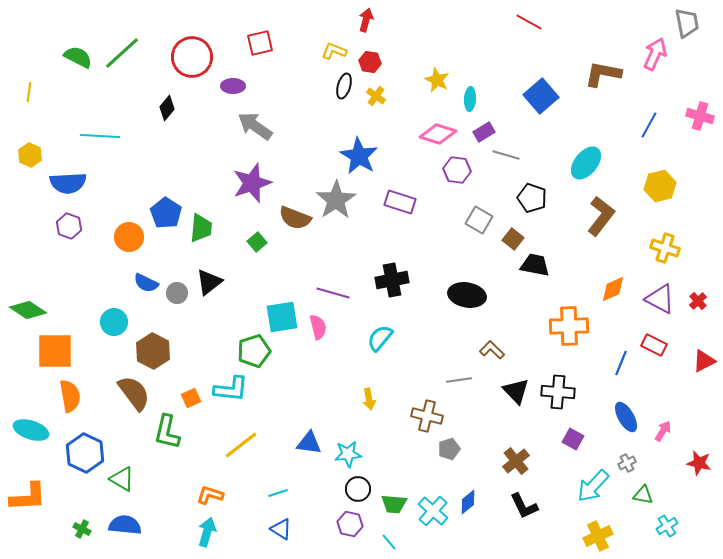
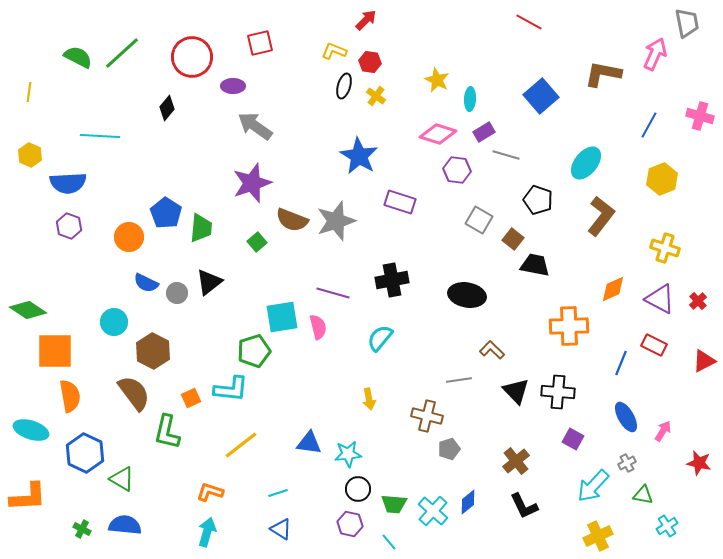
red arrow at (366, 20): rotated 30 degrees clockwise
yellow hexagon at (660, 186): moved 2 px right, 7 px up; rotated 8 degrees counterclockwise
black pentagon at (532, 198): moved 6 px right, 2 px down
gray star at (336, 200): moved 21 px down; rotated 15 degrees clockwise
brown semicircle at (295, 218): moved 3 px left, 2 px down
orange L-shape at (210, 495): moved 3 px up
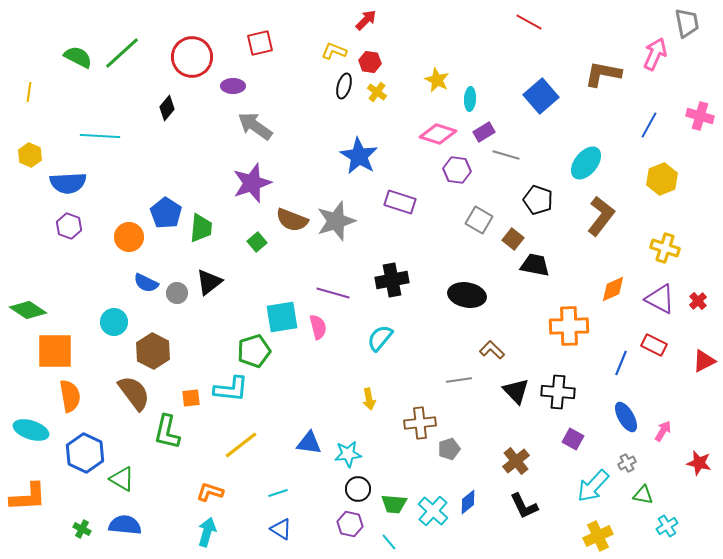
yellow cross at (376, 96): moved 1 px right, 4 px up
orange square at (191, 398): rotated 18 degrees clockwise
brown cross at (427, 416): moved 7 px left, 7 px down; rotated 20 degrees counterclockwise
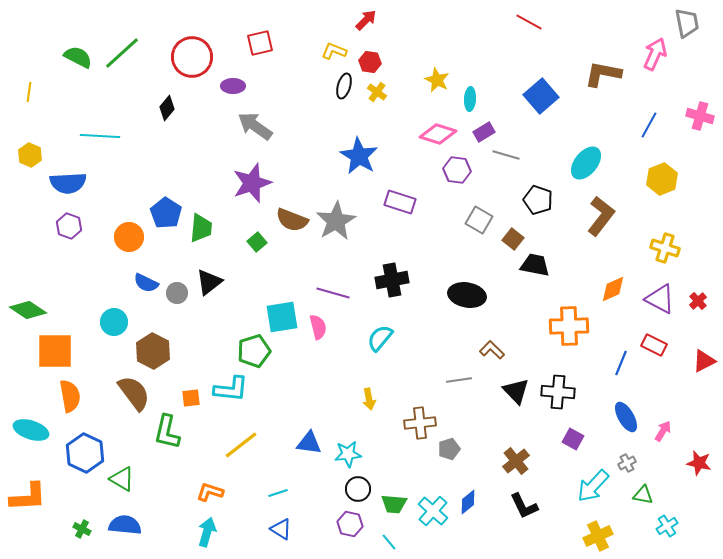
gray star at (336, 221): rotated 12 degrees counterclockwise
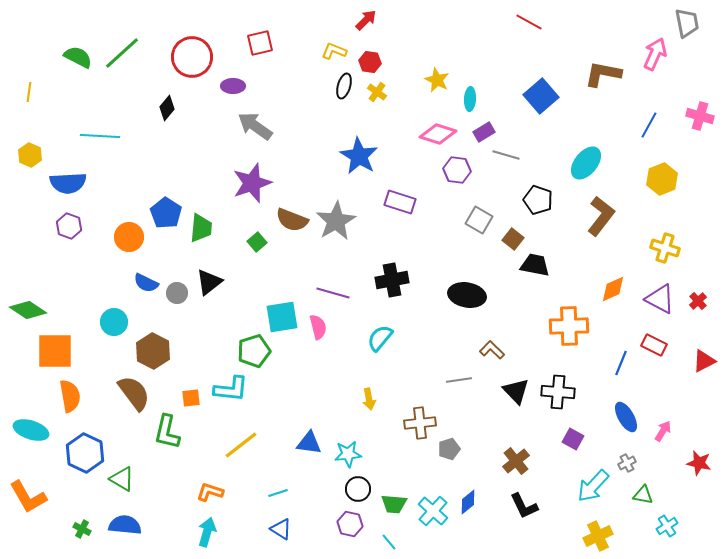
orange L-shape at (28, 497): rotated 63 degrees clockwise
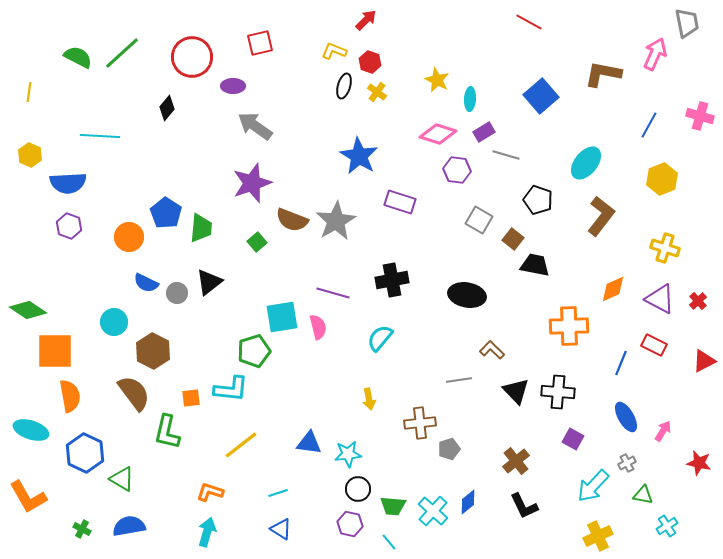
red hexagon at (370, 62): rotated 10 degrees clockwise
green trapezoid at (394, 504): moved 1 px left, 2 px down
blue semicircle at (125, 525): moved 4 px right, 1 px down; rotated 16 degrees counterclockwise
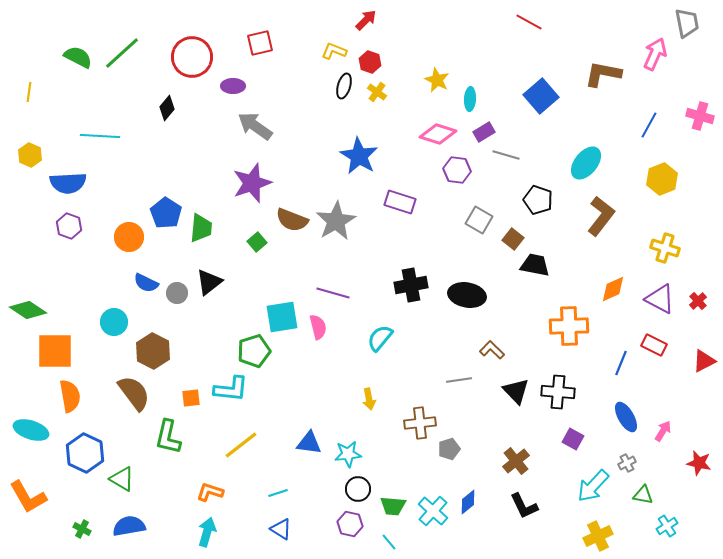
black cross at (392, 280): moved 19 px right, 5 px down
green L-shape at (167, 432): moved 1 px right, 5 px down
